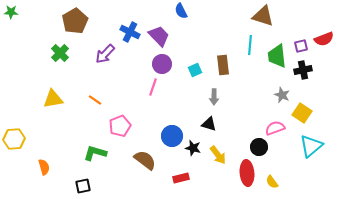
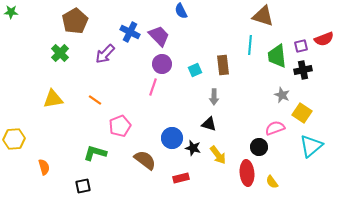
blue circle: moved 2 px down
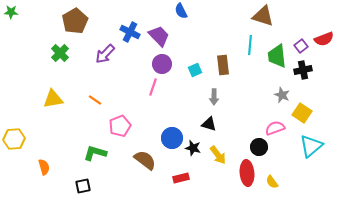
purple square: rotated 24 degrees counterclockwise
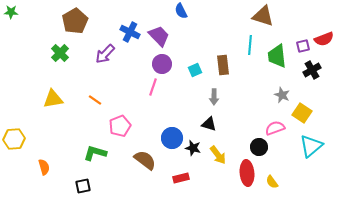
purple square: moved 2 px right; rotated 24 degrees clockwise
black cross: moved 9 px right; rotated 18 degrees counterclockwise
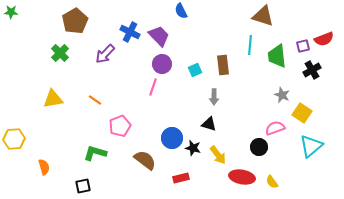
red ellipse: moved 5 px left, 4 px down; rotated 75 degrees counterclockwise
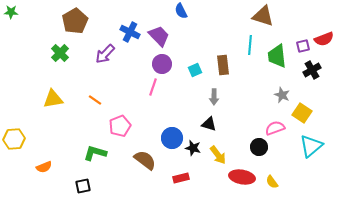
orange semicircle: rotated 84 degrees clockwise
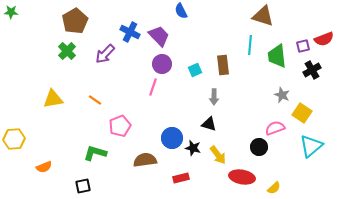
green cross: moved 7 px right, 2 px up
brown semicircle: rotated 45 degrees counterclockwise
yellow semicircle: moved 2 px right, 6 px down; rotated 96 degrees counterclockwise
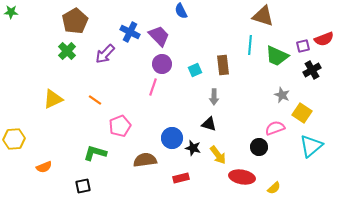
green trapezoid: rotated 60 degrees counterclockwise
yellow triangle: rotated 15 degrees counterclockwise
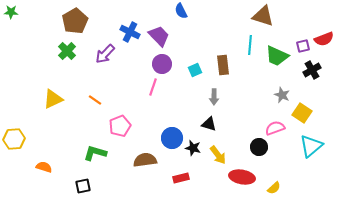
orange semicircle: rotated 140 degrees counterclockwise
